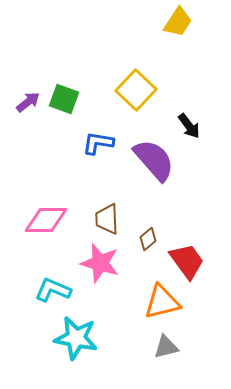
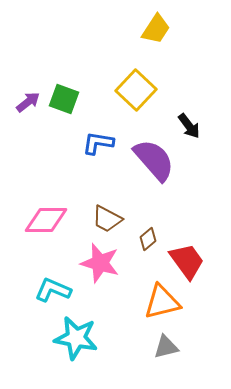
yellow trapezoid: moved 22 px left, 7 px down
brown trapezoid: rotated 60 degrees counterclockwise
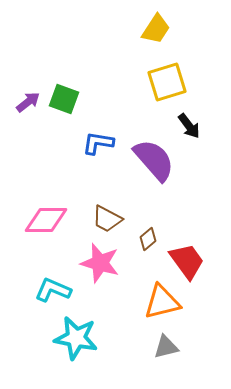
yellow square: moved 31 px right, 8 px up; rotated 30 degrees clockwise
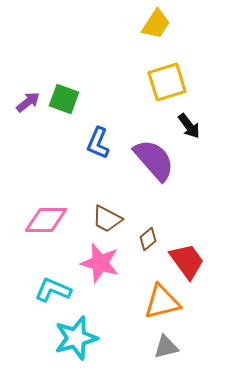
yellow trapezoid: moved 5 px up
blue L-shape: rotated 76 degrees counterclockwise
cyan star: rotated 27 degrees counterclockwise
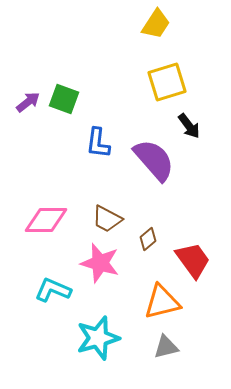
blue L-shape: rotated 16 degrees counterclockwise
red trapezoid: moved 6 px right, 1 px up
cyan star: moved 22 px right
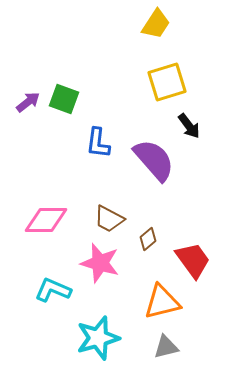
brown trapezoid: moved 2 px right
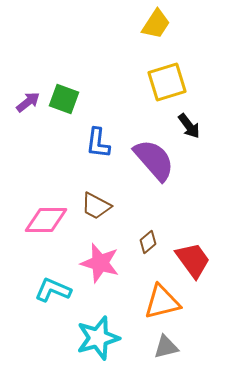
brown trapezoid: moved 13 px left, 13 px up
brown diamond: moved 3 px down
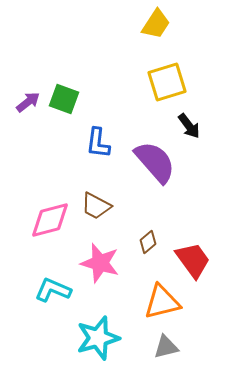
purple semicircle: moved 1 px right, 2 px down
pink diamond: moved 4 px right; rotated 15 degrees counterclockwise
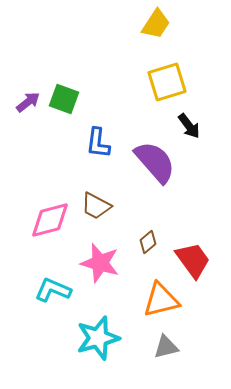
orange triangle: moved 1 px left, 2 px up
